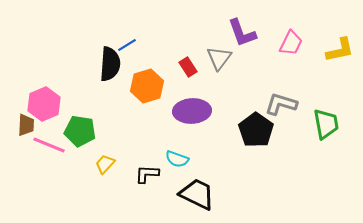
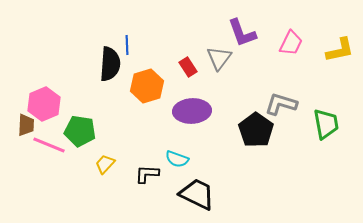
blue line: rotated 60 degrees counterclockwise
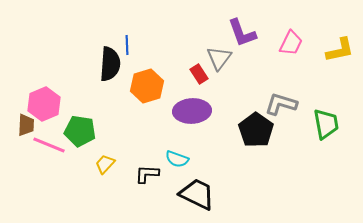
red rectangle: moved 11 px right, 7 px down
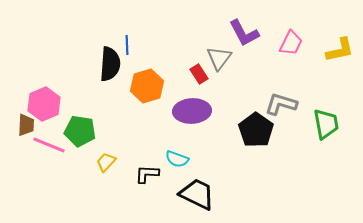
purple L-shape: moved 2 px right; rotated 8 degrees counterclockwise
yellow trapezoid: moved 1 px right, 2 px up
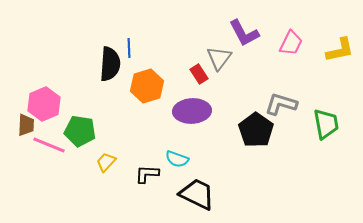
blue line: moved 2 px right, 3 px down
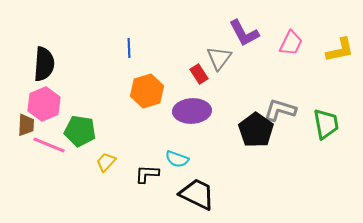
black semicircle: moved 66 px left
orange hexagon: moved 5 px down
gray L-shape: moved 1 px left, 6 px down
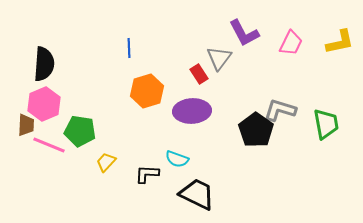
yellow L-shape: moved 8 px up
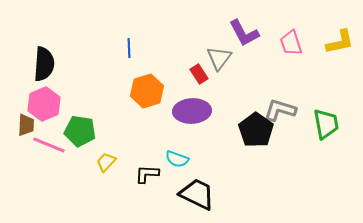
pink trapezoid: rotated 136 degrees clockwise
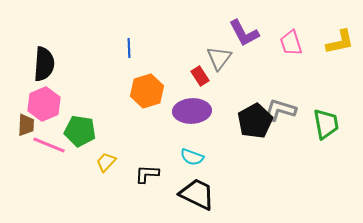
red rectangle: moved 1 px right, 2 px down
black pentagon: moved 1 px left, 9 px up; rotated 8 degrees clockwise
cyan semicircle: moved 15 px right, 2 px up
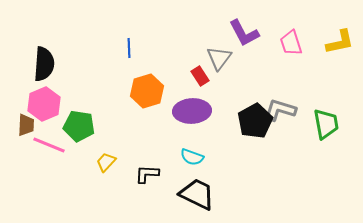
green pentagon: moved 1 px left, 5 px up
